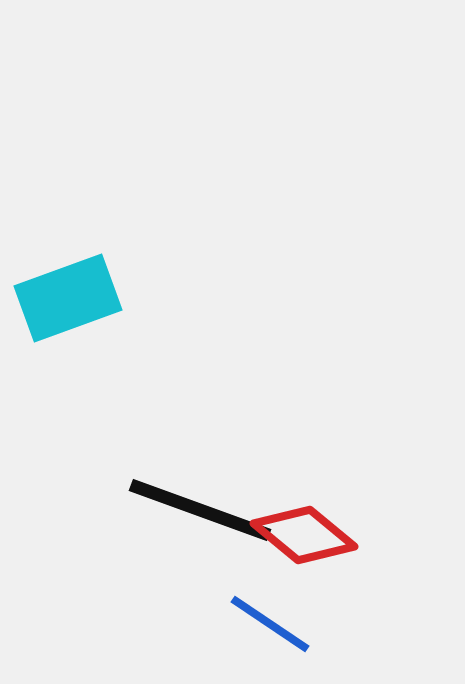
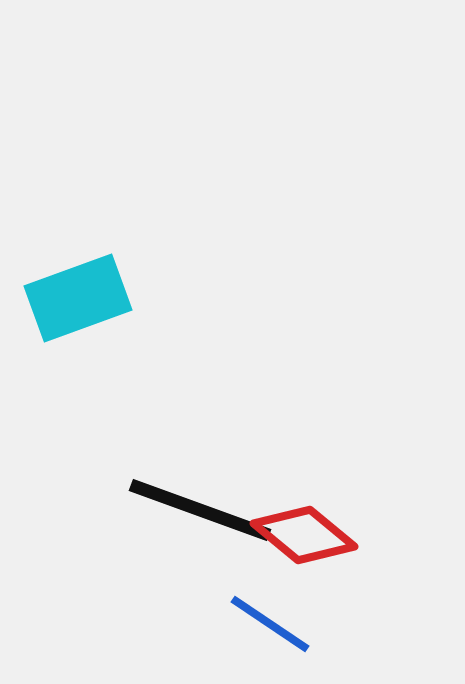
cyan rectangle: moved 10 px right
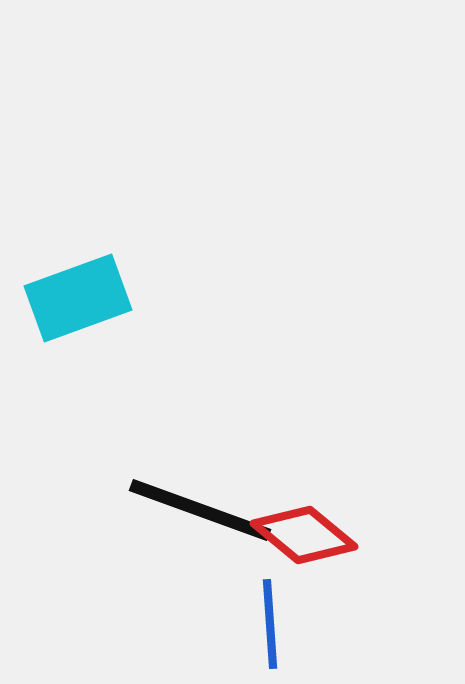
blue line: rotated 52 degrees clockwise
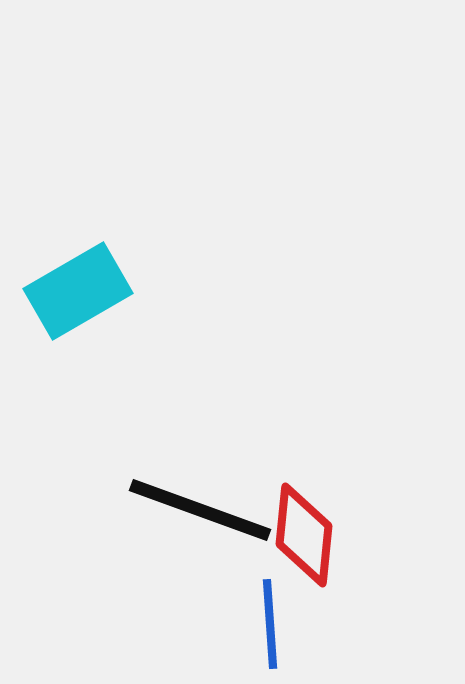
cyan rectangle: moved 7 px up; rotated 10 degrees counterclockwise
red diamond: rotated 56 degrees clockwise
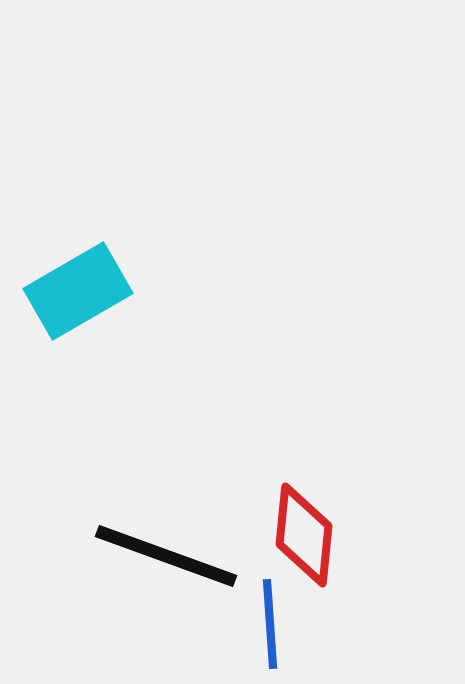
black line: moved 34 px left, 46 px down
